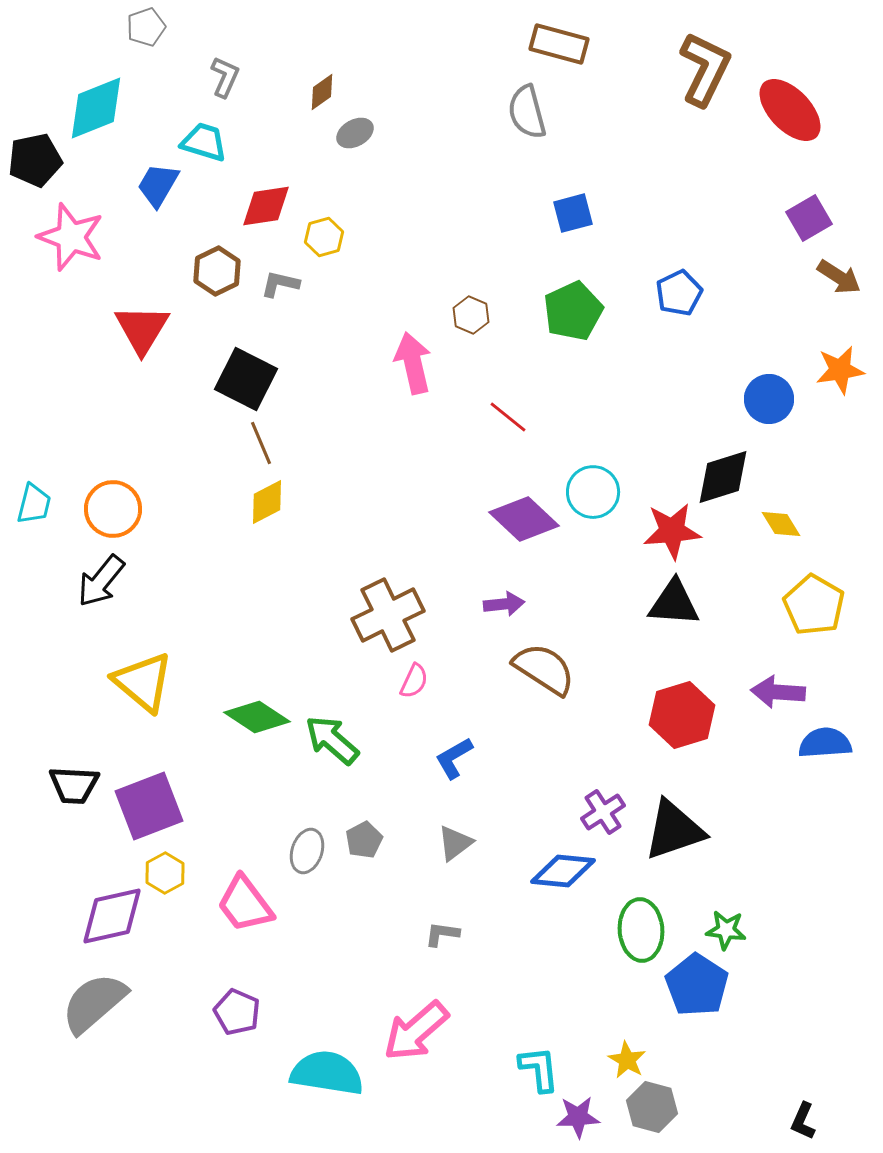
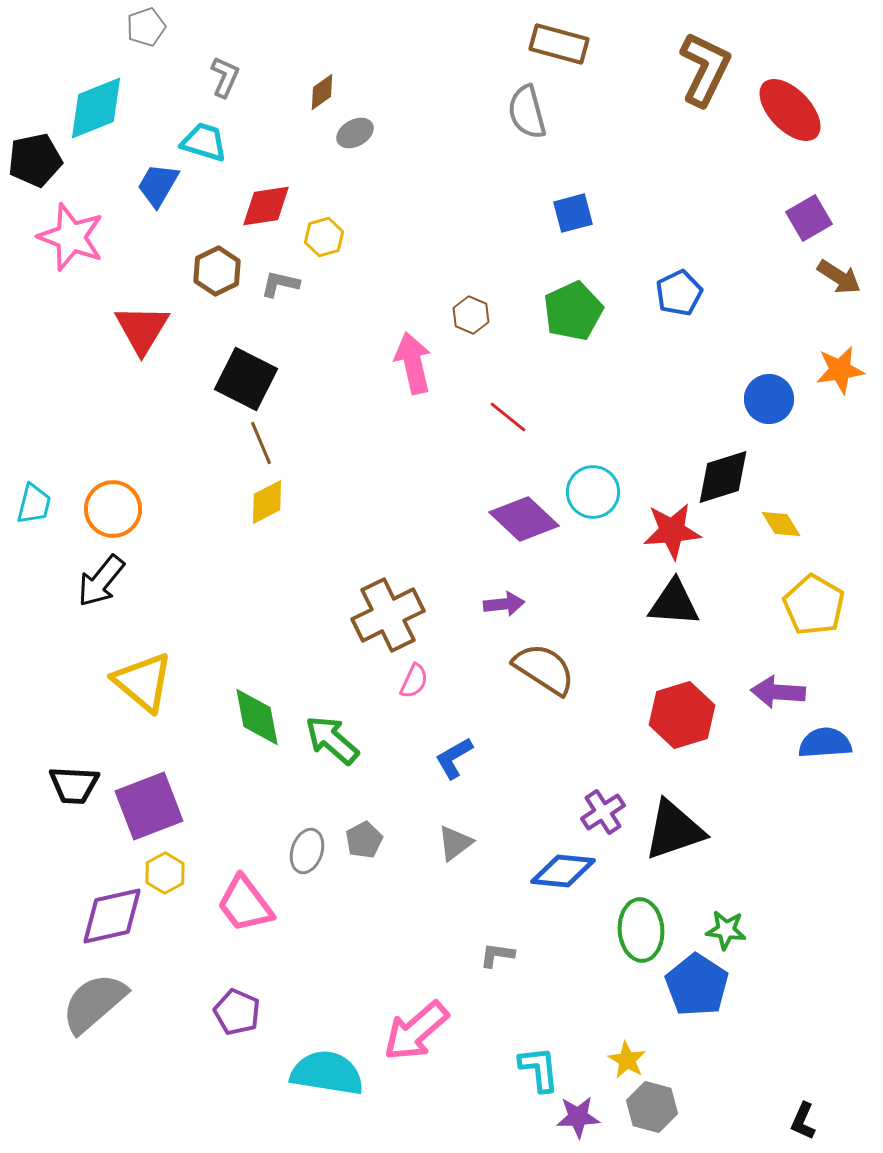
green diamond at (257, 717): rotated 46 degrees clockwise
gray L-shape at (442, 934): moved 55 px right, 21 px down
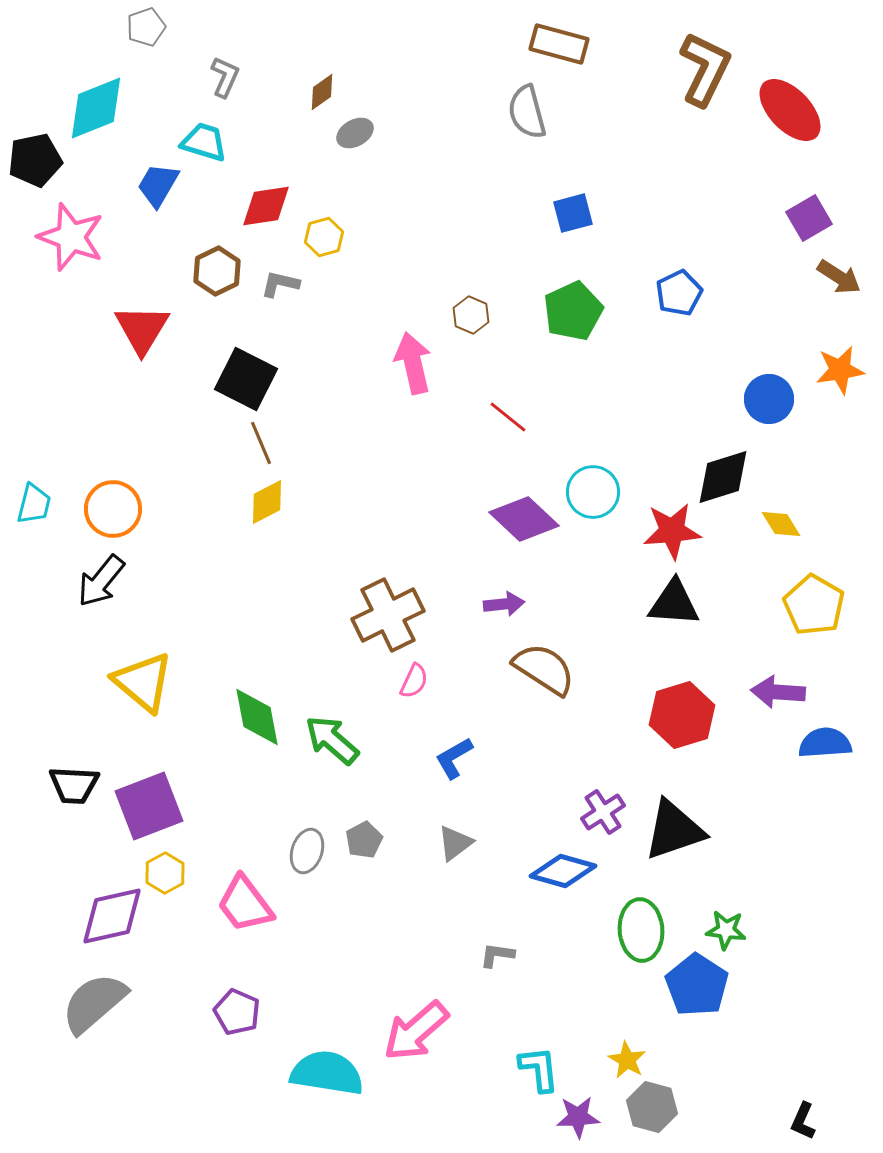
blue diamond at (563, 871): rotated 10 degrees clockwise
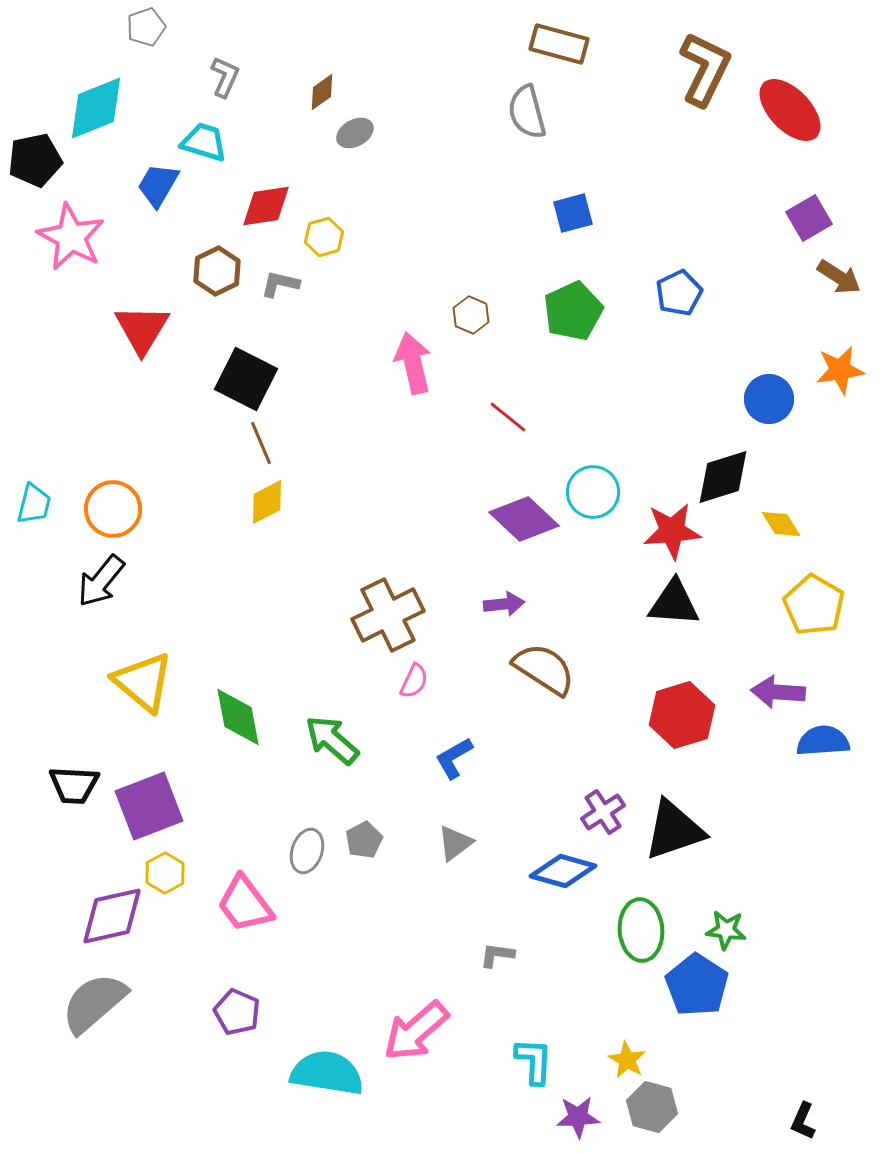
pink star at (71, 237): rotated 8 degrees clockwise
green diamond at (257, 717): moved 19 px left
blue semicircle at (825, 743): moved 2 px left, 2 px up
cyan L-shape at (539, 1069): moved 5 px left, 8 px up; rotated 9 degrees clockwise
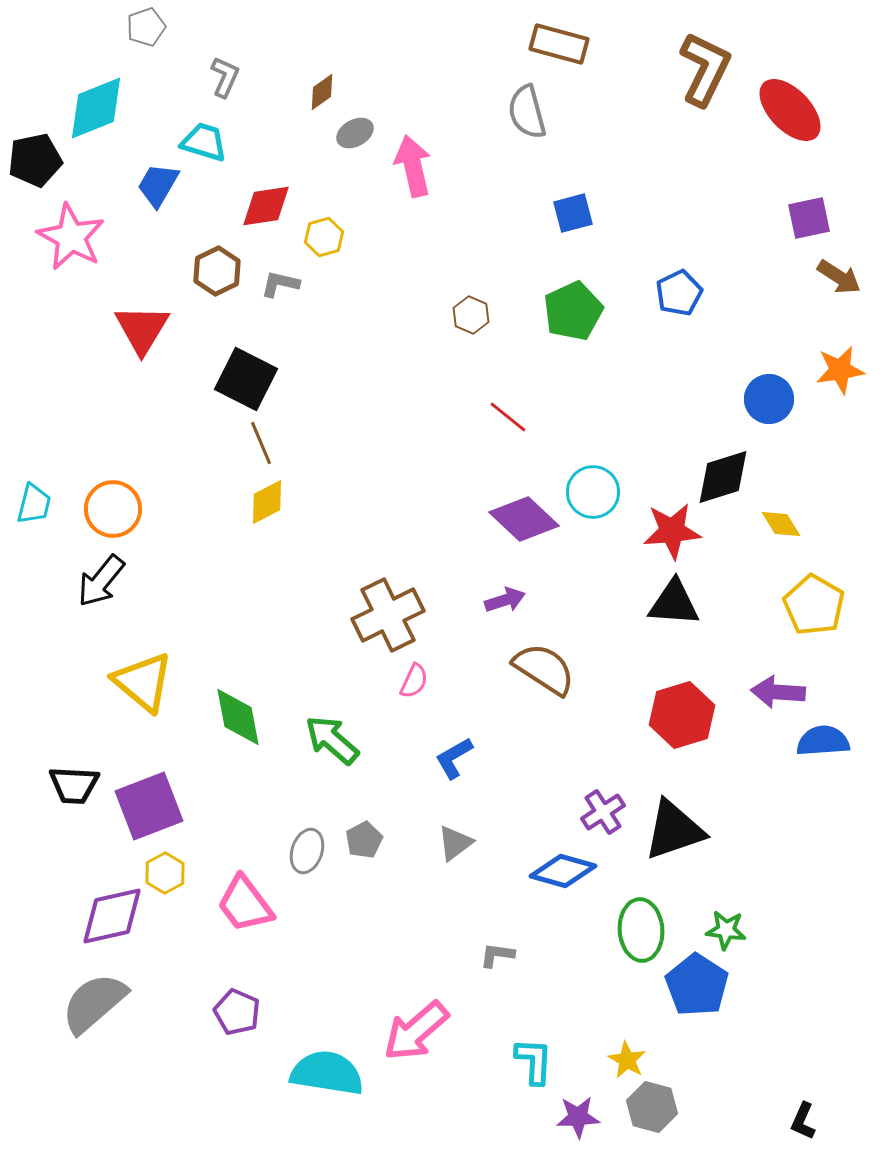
purple square at (809, 218): rotated 18 degrees clockwise
pink arrow at (413, 363): moved 197 px up
purple arrow at (504, 604): moved 1 px right, 4 px up; rotated 12 degrees counterclockwise
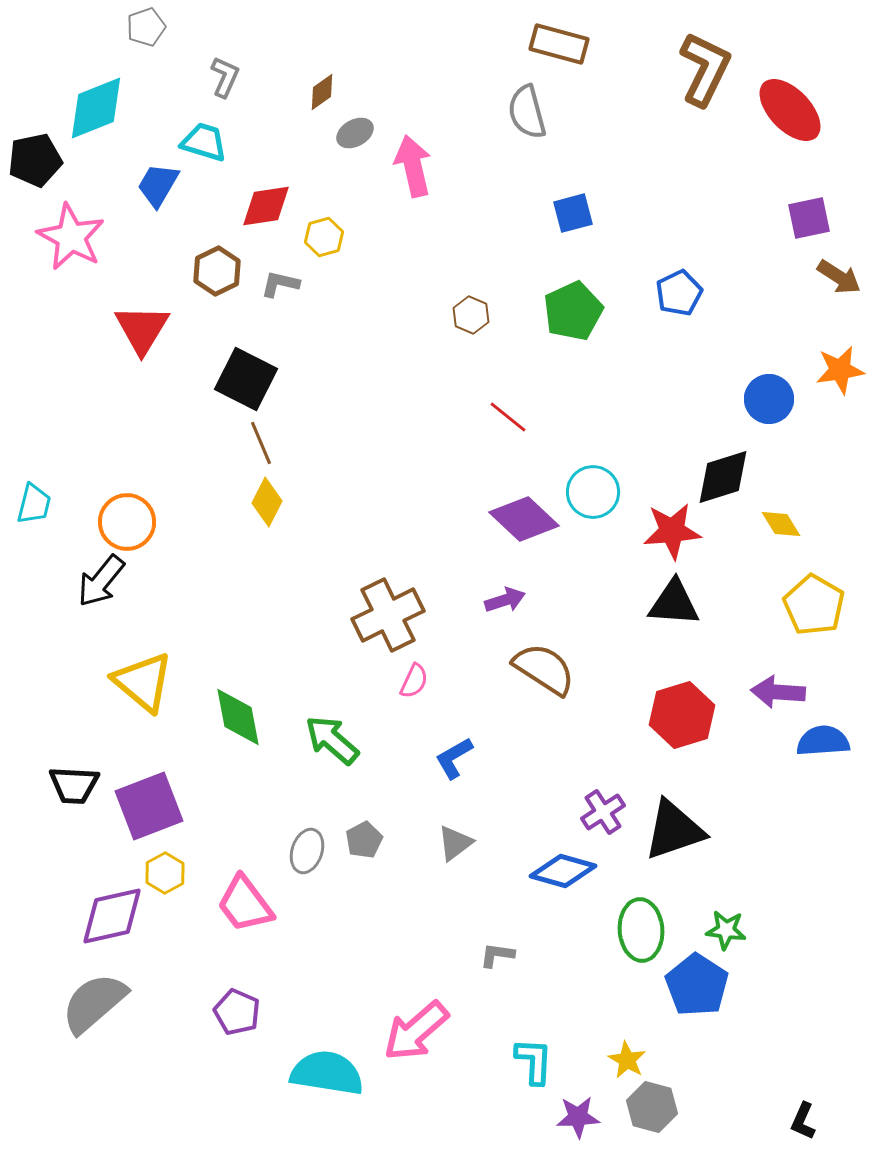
yellow diamond at (267, 502): rotated 36 degrees counterclockwise
orange circle at (113, 509): moved 14 px right, 13 px down
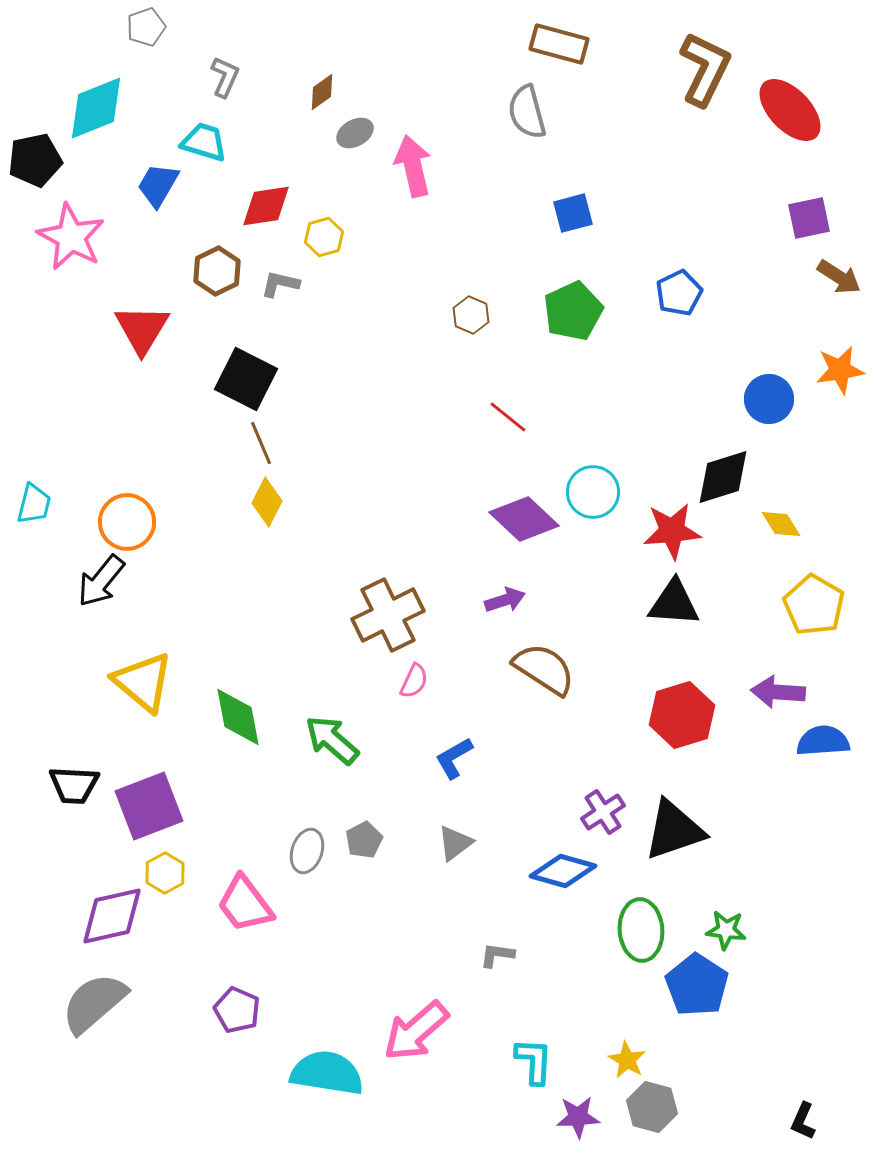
purple pentagon at (237, 1012): moved 2 px up
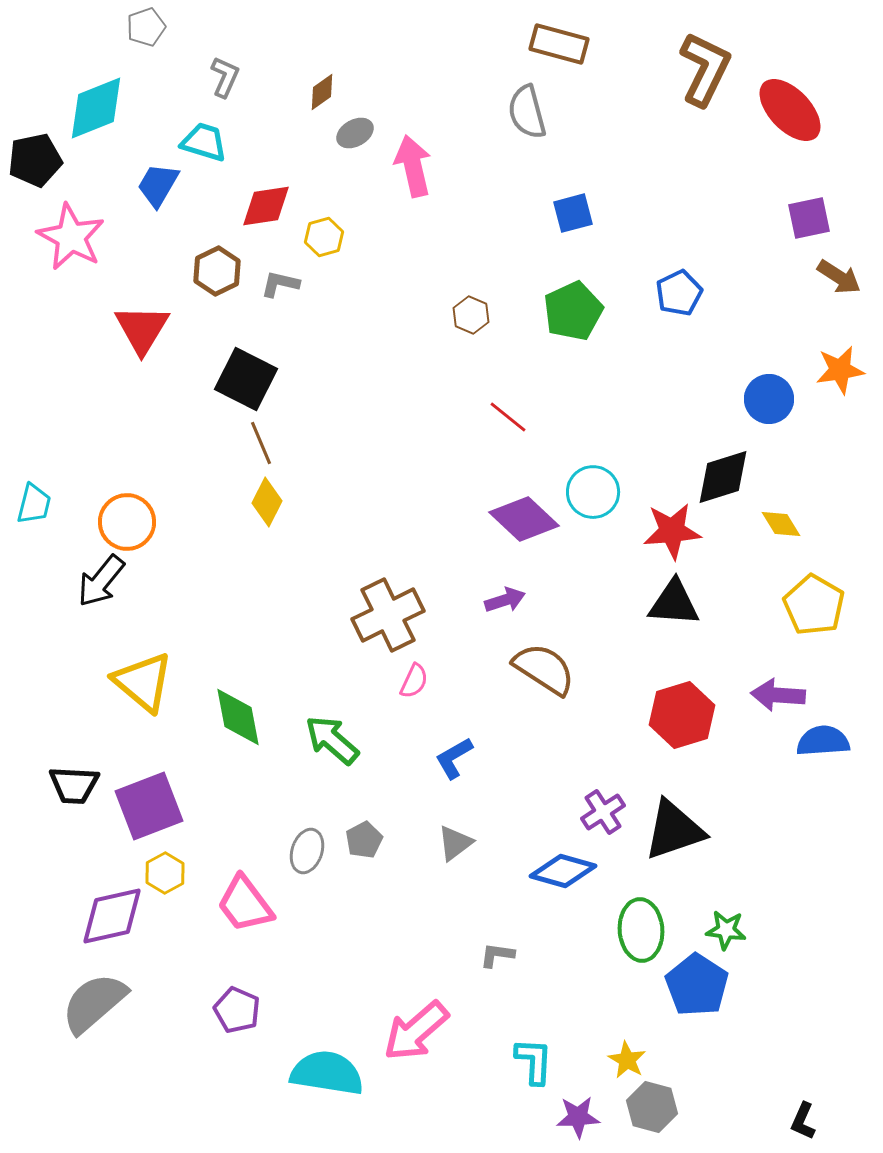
purple arrow at (778, 692): moved 3 px down
